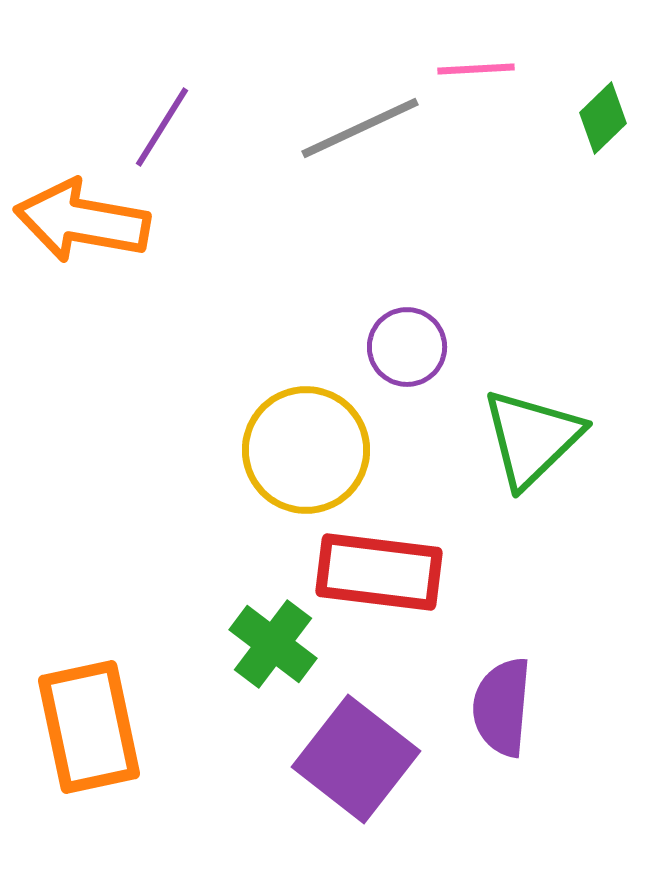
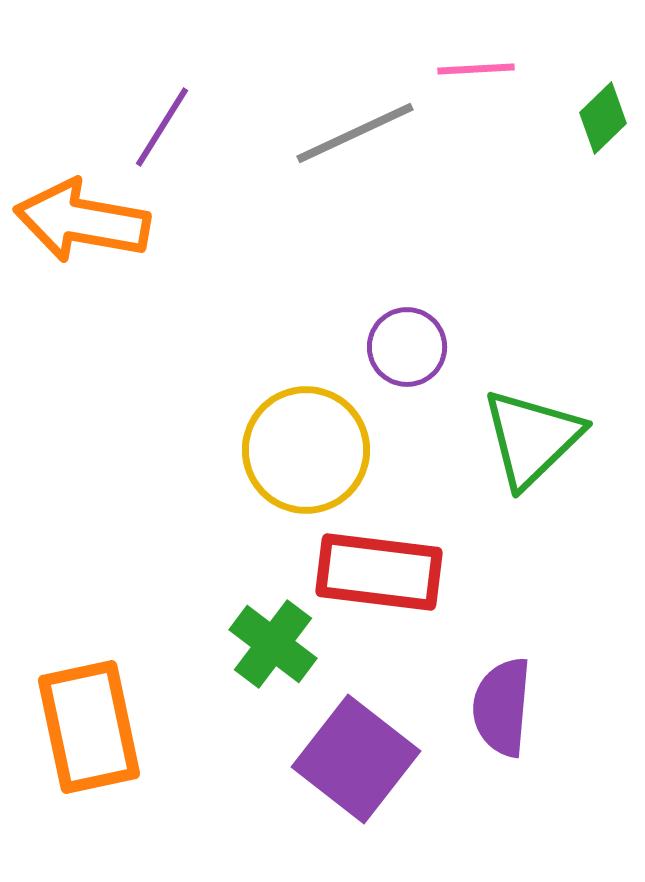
gray line: moved 5 px left, 5 px down
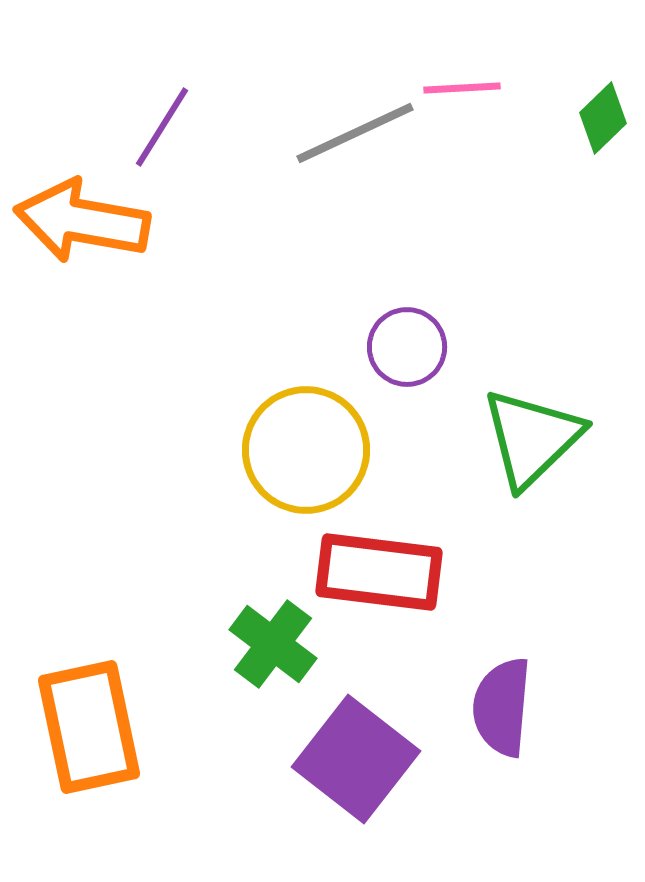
pink line: moved 14 px left, 19 px down
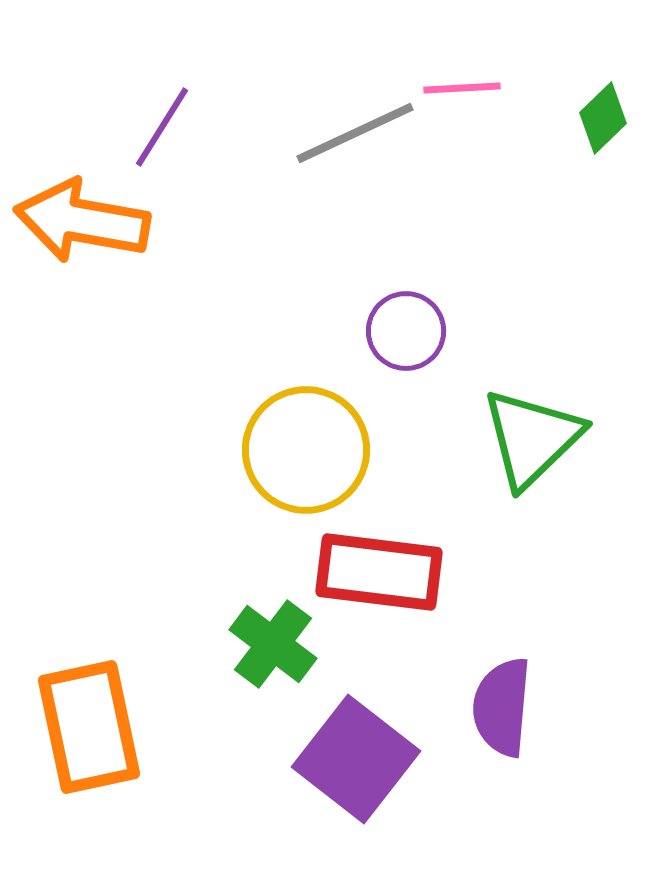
purple circle: moved 1 px left, 16 px up
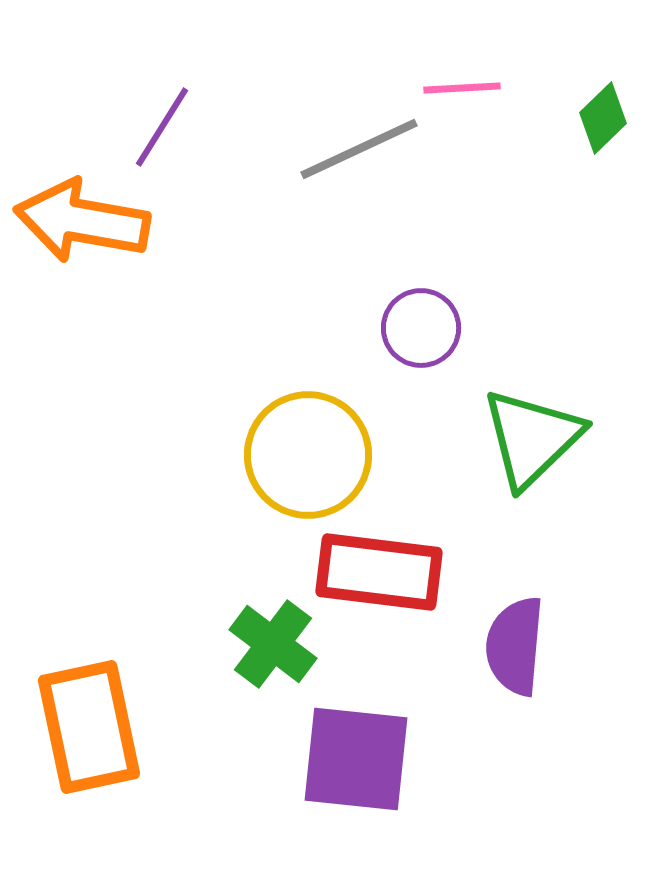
gray line: moved 4 px right, 16 px down
purple circle: moved 15 px right, 3 px up
yellow circle: moved 2 px right, 5 px down
purple semicircle: moved 13 px right, 61 px up
purple square: rotated 32 degrees counterclockwise
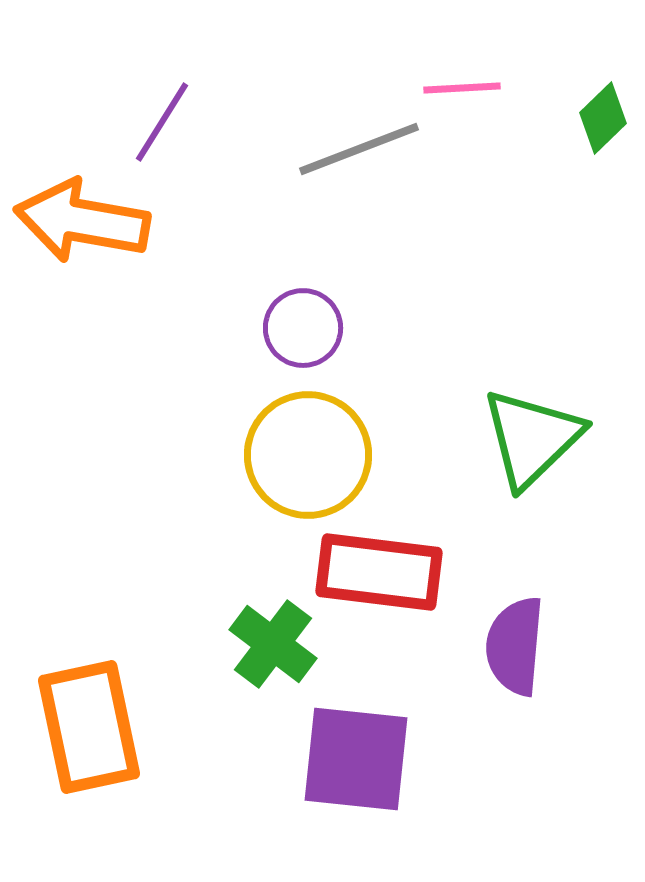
purple line: moved 5 px up
gray line: rotated 4 degrees clockwise
purple circle: moved 118 px left
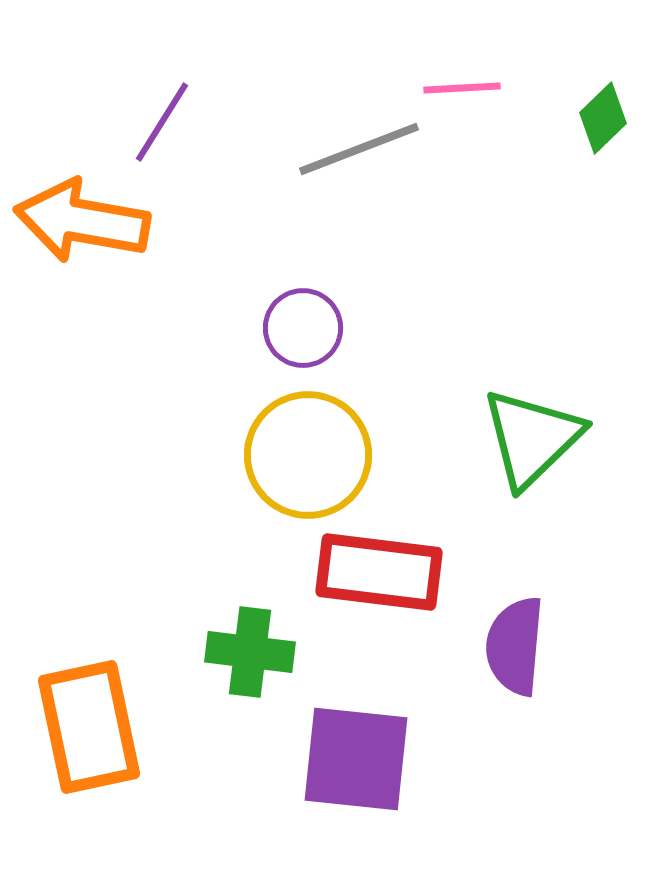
green cross: moved 23 px left, 8 px down; rotated 30 degrees counterclockwise
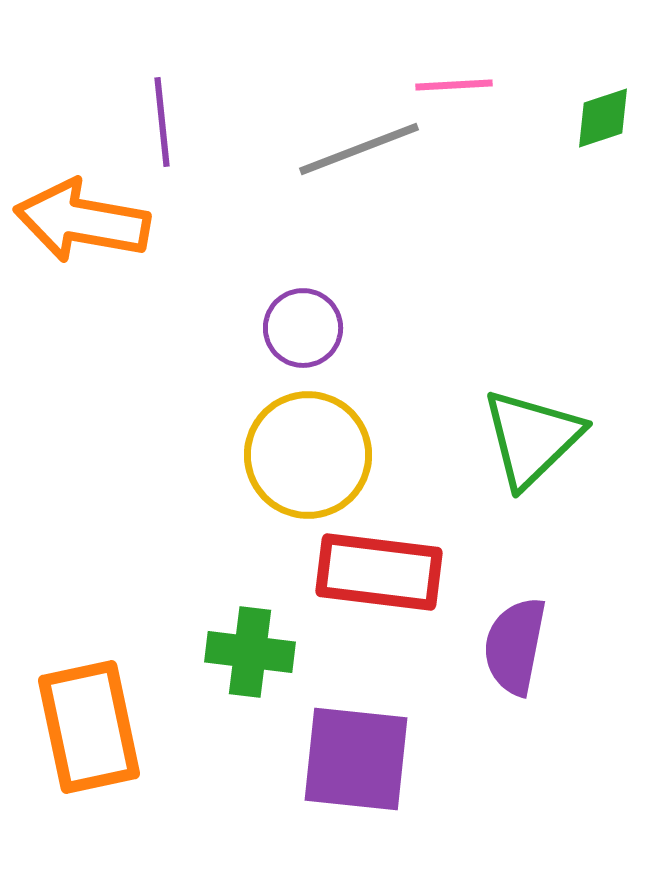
pink line: moved 8 px left, 3 px up
green diamond: rotated 26 degrees clockwise
purple line: rotated 38 degrees counterclockwise
purple semicircle: rotated 6 degrees clockwise
